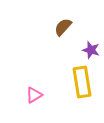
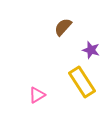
yellow rectangle: rotated 24 degrees counterclockwise
pink triangle: moved 3 px right
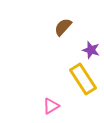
yellow rectangle: moved 1 px right, 3 px up
pink triangle: moved 14 px right, 11 px down
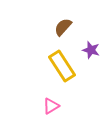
yellow rectangle: moved 21 px left, 13 px up
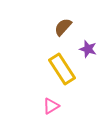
purple star: moved 3 px left, 1 px up
yellow rectangle: moved 3 px down
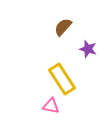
yellow rectangle: moved 10 px down
pink triangle: rotated 42 degrees clockwise
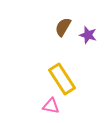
brown semicircle: rotated 12 degrees counterclockwise
purple star: moved 14 px up
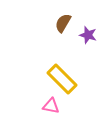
brown semicircle: moved 4 px up
yellow rectangle: rotated 12 degrees counterclockwise
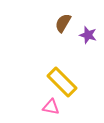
yellow rectangle: moved 3 px down
pink triangle: moved 1 px down
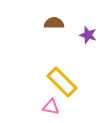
brown semicircle: moved 9 px left; rotated 60 degrees clockwise
